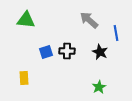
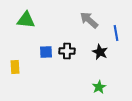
blue square: rotated 16 degrees clockwise
yellow rectangle: moved 9 px left, 11 px up
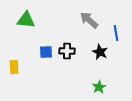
yellow rectangle: moved 1 px left
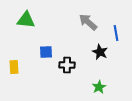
gray arrow: moved 1 px left, 2 px down
black cross: moved 14 px down
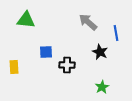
green star: moved 3 px right
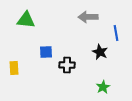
gray arrow: moved 5 px up; rotated 42 degrees counterclockwise
yellow rectangle: moved 1 px down
green star: moved 1 px right
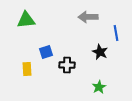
green triangle: rotated 12 degrees counterclockwise
blue square: rotated 16 degrees counterclockwise
yellow rectangle: moved 13 px right, 1 px down
green star: moved 4 px left
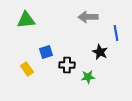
yellow rectangle: rotated 32 degrees counterclockwise
green star: moved 11 px left, 10 px up; rotated 24 degrees clockwise
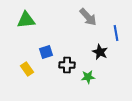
gray arrow: rotated 132 degrees counterclockwise
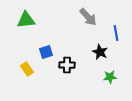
green star: moved 22 px right
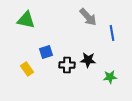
green triangle: rotated 18 degrees clockwise
blue line: moved 4 px left
black star: moved 12 px left, 8 px down; rotated 21 degrees counterclockwise
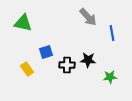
green triangle: moved 3 px left, 3 px down
